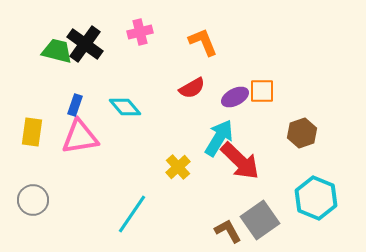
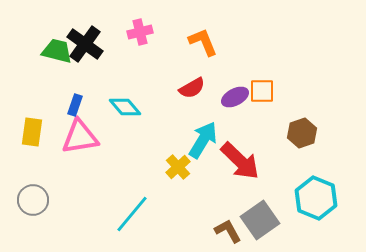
cyan arrow: moved 16 px left, 2 px down
cyan line: rotated 6 degrees clockwise
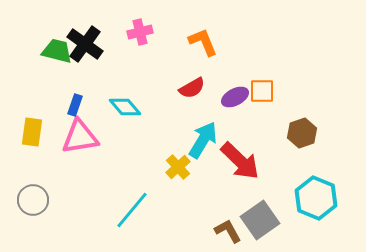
cyan line: moved 4 px up
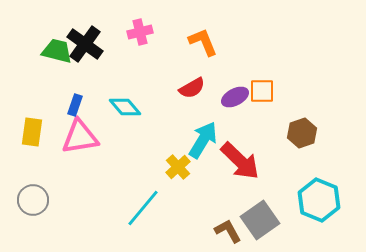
cyan hexagon: moved 3 px right, 2 px down
cyan line: moved 11 px right, 2 px up
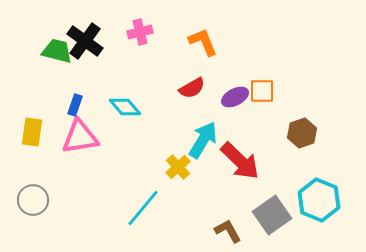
black cross: moved 3 px up
gray square: moved 12 px right, 5 px up
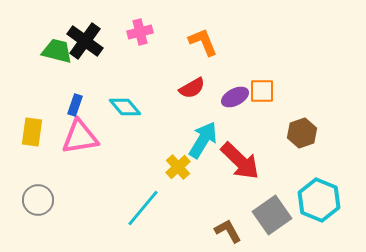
gray circle: moved 5 px right
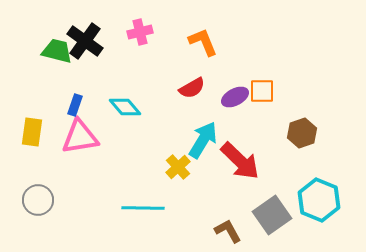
cyan line: rotated 51 degrees clockwise
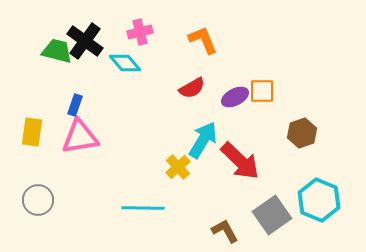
orange L-shape: moved 2 px up
cyan diamond: moved 44 px up
brown L-shape: moved 3 px left
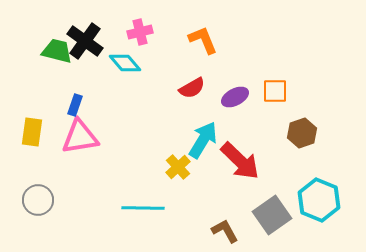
orange square: moved 13 px right
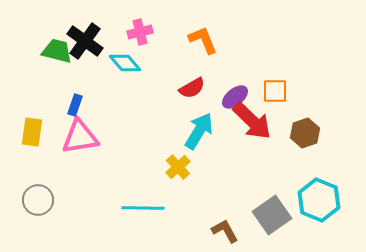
purple ellipse: rotated 12 degrees counterclockwise
brown hexagon: moved 3 px right
cyan arrow: moved 4 px left, 9 px up
red arrow: moved 12 px right, 40 px up
